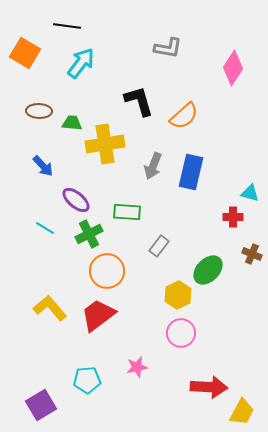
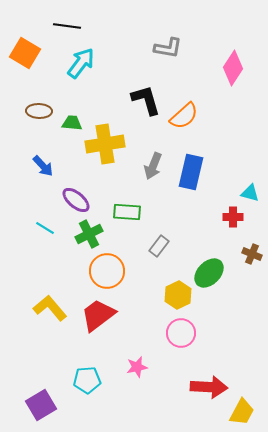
black L-shape: moved 7 px right, 1 px up
green ellipse: moved 1 px right, 3 px down
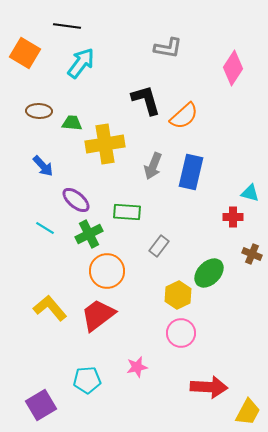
yellow trapezoid: moved 6 px right
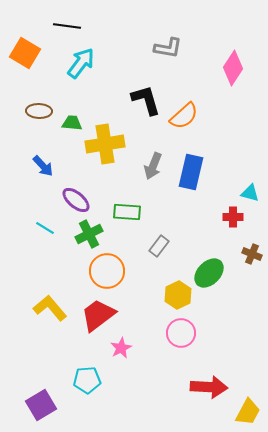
pink star: moved 16 px left, 19 px up; rotated 15 degrees counterclockwise
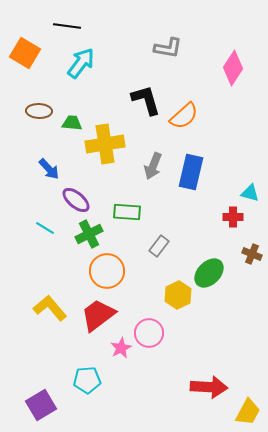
blue arrow: moved 6 px right, 3 px down
pink circle: moved 32 px left
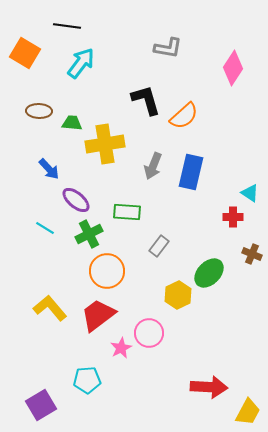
cyan triangle: rotated 18 degrees clockwise
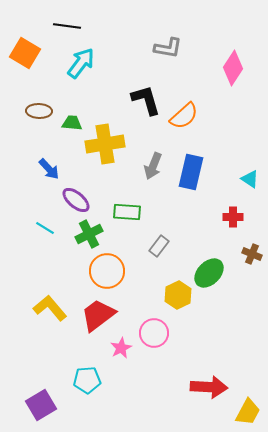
cyan triangle: moved 14 px up
pink circle: moved 5 px right
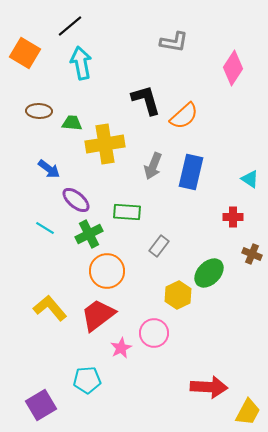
black line: moved 3 px right; rotated 48 degrees counterclockwise
gray L-shape: moved 6 px right, 6 px up
cyan arrow: rotated 48 degrees counterclockwise
blue arrow: rotated 10 degrees counterclockwise
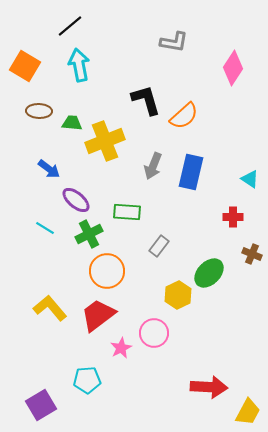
orange square: moved 13 px down
cyan arrow: moved 2 px left, 2 px down
yellow cross: moved 3 px up; rotated 12 degrees counterclockwise
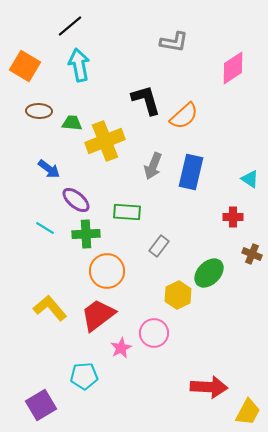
pink diamond: rotated 24 degrees clockwise
green cross: moved 3 px left; rotated 24 degrees clockwise
cyan pentagon: moved 3 px left, 4 px up
